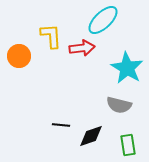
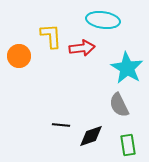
cyan ellipse: rotated 52 degrees clockwise
gray semicircle: rotated 50 degrees clockwise
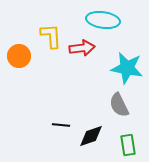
cyan star: rotated 20 degrees counterclockwise
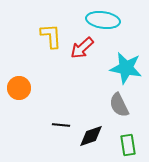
red arrow: rotated 145 degrees clockwise
orange circle: moved 32 px down
cyan star: moved 1 px left
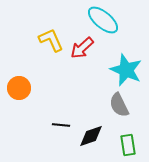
cyan ellipse: rotated 32 degrees clockwise
yellow L-shape: moved 4 px down; rotated 20 degrees counterclockwise
cyan star: moved 2 px down; rotated 12 degrees clockwise
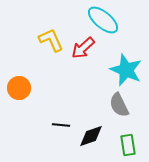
red arrow: moved 1 px right
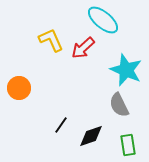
black line: rotated 60 degrees counterclockwise
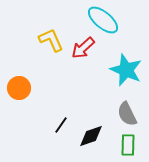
gray semicircle: moved 8 px right, 9 px down
green rectangle: rotated 10 degrees clockwise
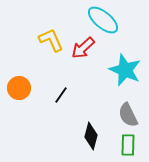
cyan star: moved 1 px left
gray semicircle: moved 1 px right, 1 px down
black line: moved 30 px up
black diamond: rotated 56 degrees counterclockwise
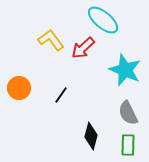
yellow L-shape: rotated 12 degrees counterclockwise
gray semicircle: moved 2 px up
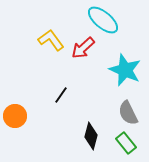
orange circle: moved 4 px left, 28 px down
green rectangle: moved 2 px left, 2 px up; rotated 40 degrees counterclockwise
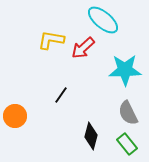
yellow L-shape: rotated 44 degrees counterclockwise
cyan star: rotated 24 degrees counterclockwise
green rectangle: moved 1 px right, 1 px down
